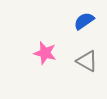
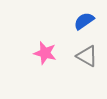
gray triangle: moved 5 px up
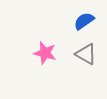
gray triangle: moved 1 px left, 2 px up
